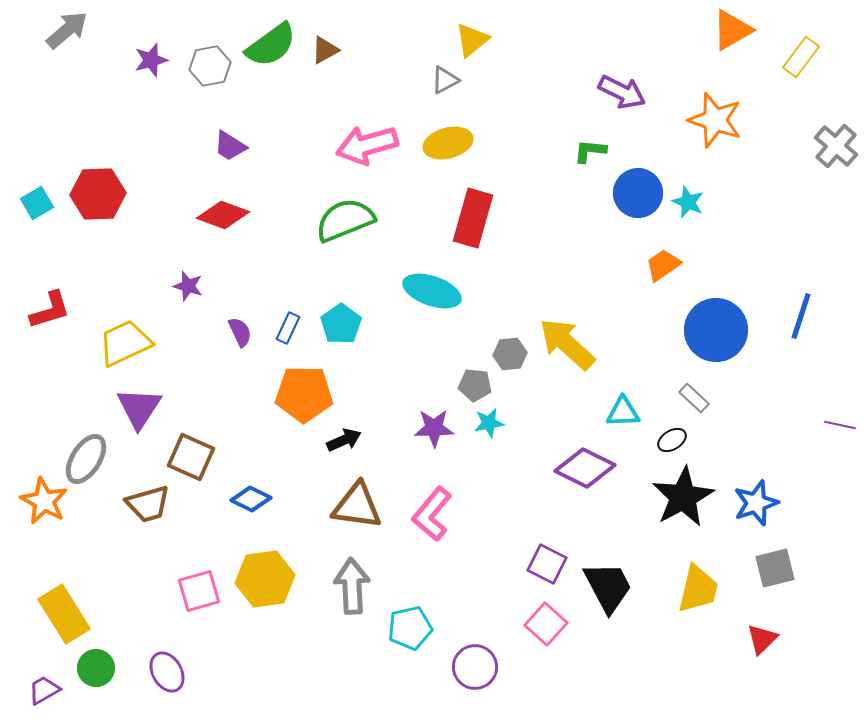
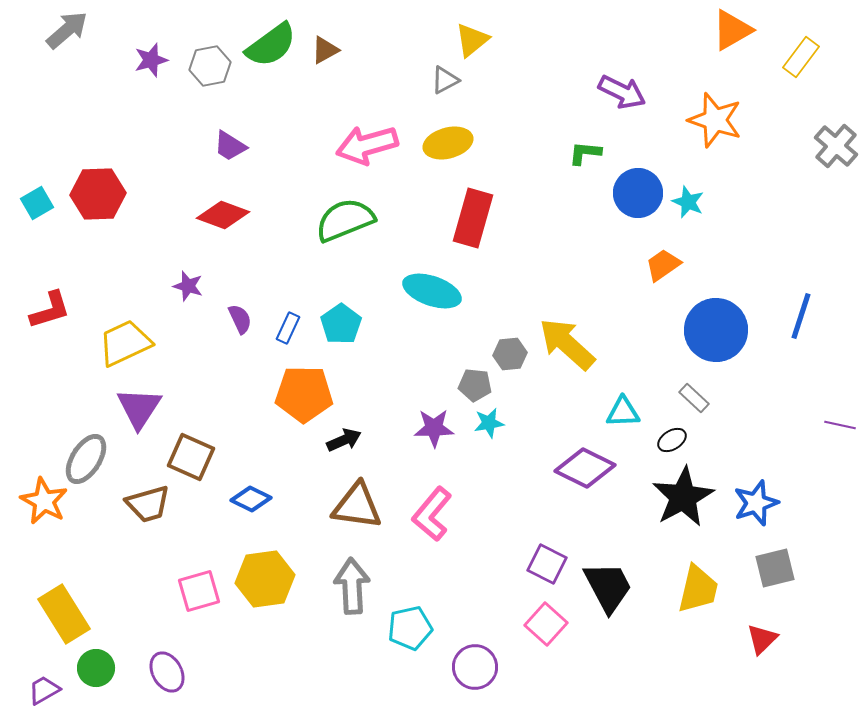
green L-shape at (590, 151): moved 5 px left, 2 px down
purple semicircle at (240, 332): moved 13 px up
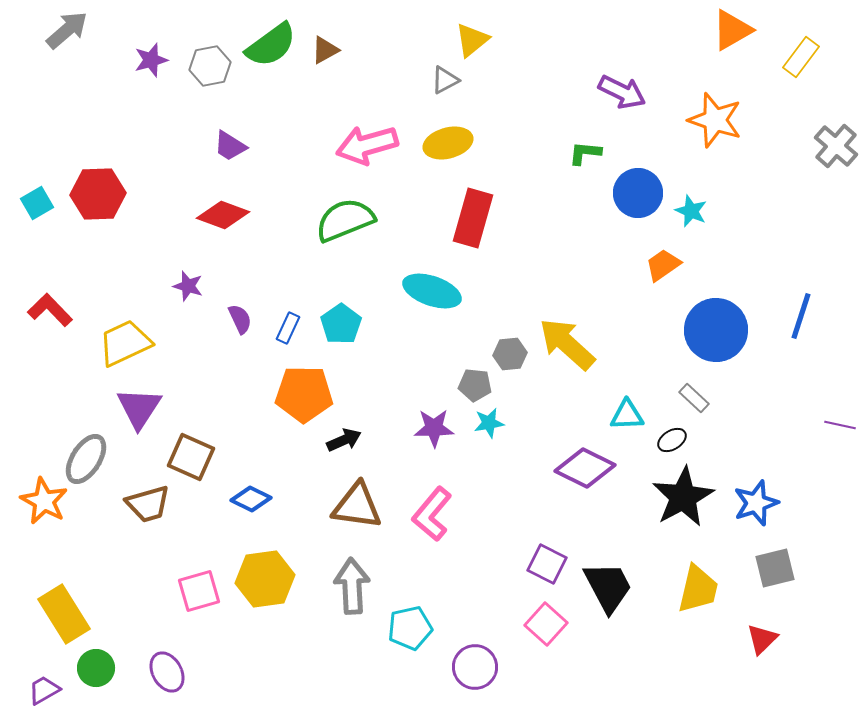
cyan star at (688, 202): moved 3 px right, 9 px down
red L-shape at (50, 310): rotated 117 degrees counterclockwise
cyan triangle at (623, 412): moved 4 px right, 3 px down
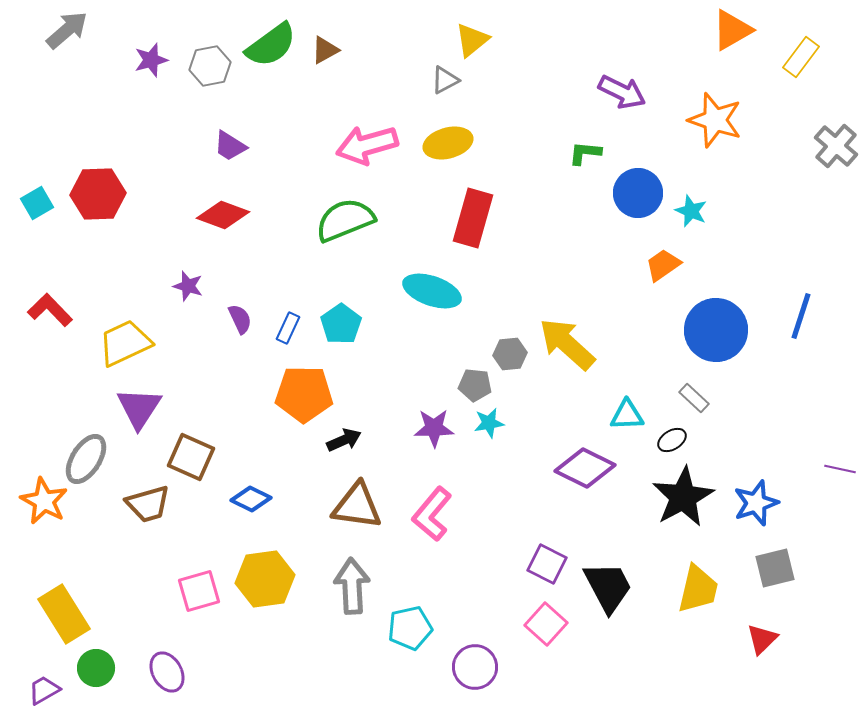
purple line at (840, 425): moved 44 px down
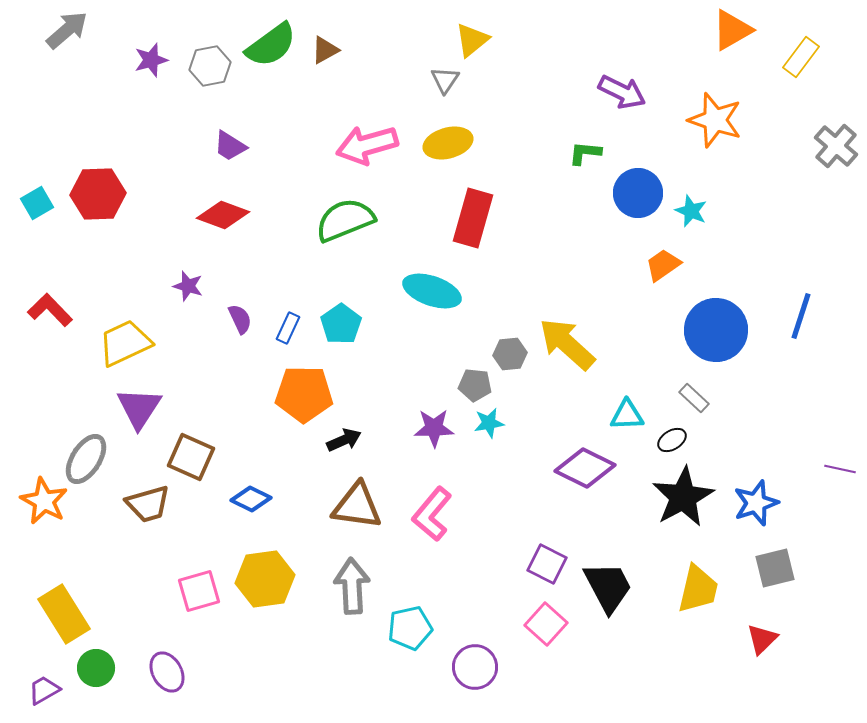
gray triangle at (445, 80): rotated 28 degrees counterclockwise
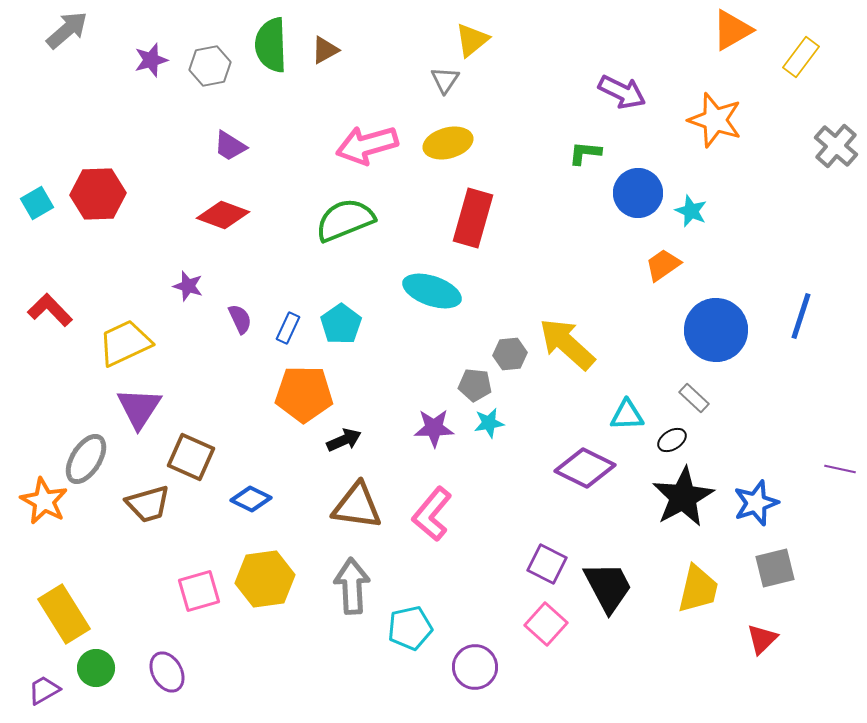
green semicircle at (271, 45): rotated 124 degrees clockwise
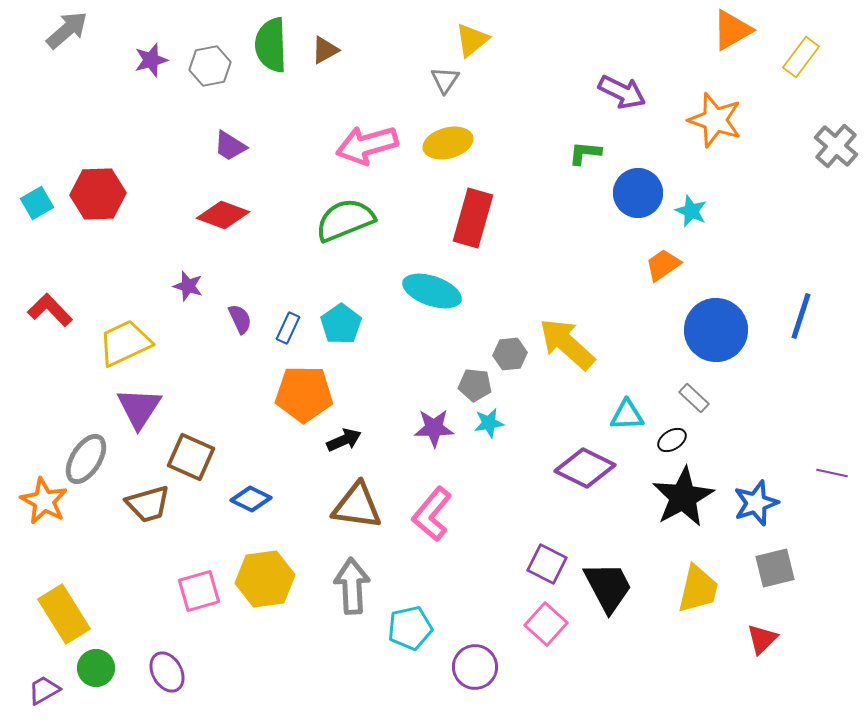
purple line at (840, 469): moved 8 px left, 4 px down
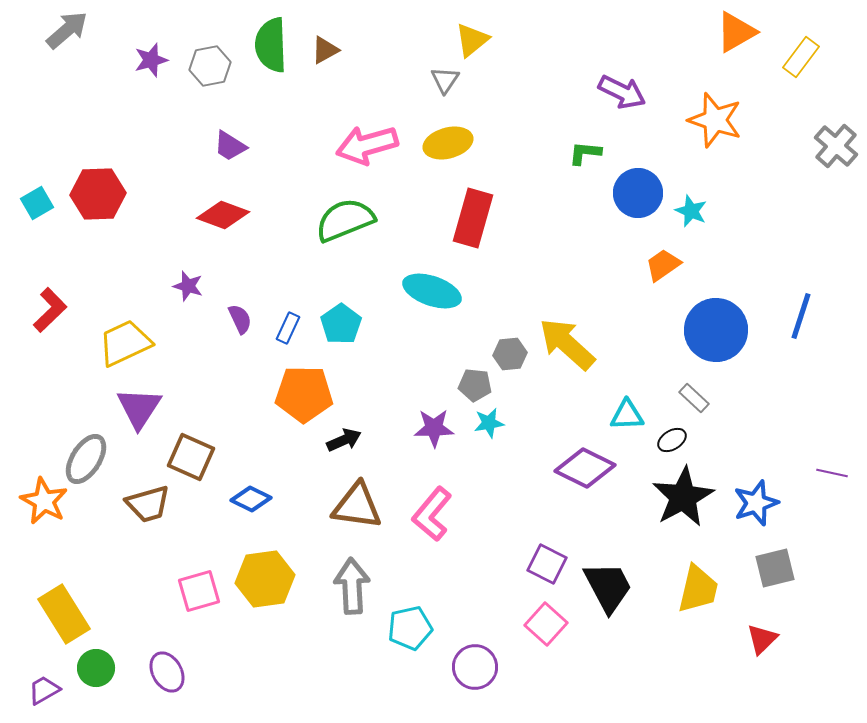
orange triangle at (732, 30): moved 4 px right, 2 px down
red L-shape at (50, 310): rotated 90 degrees clockwise
